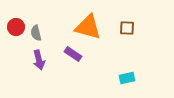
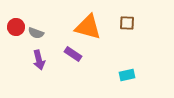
brown square: moved 5 px up
gray semicircle: rotated 56 degrees counterclockwise
cyan rectangle: moved 3 px up
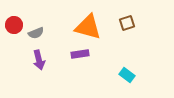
brown square: rotated 21 degrees counterclockwise
red circle: moved 2 px left, 2 px up
gray semicircle: rotated 42 degrees counterclockwise
purple rectangle: moved 7 px right; rotated 42 degrees counterclockwise
cyan rectangle: rotated 49 degrees clockwise
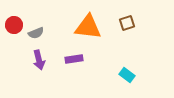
orange triangle: rotated 8 degrees counterclockwise
purple rectangle: moved 6 px left, 5 px down
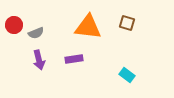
brown square: rotated 35 degrees clockwise
